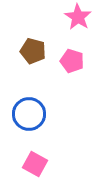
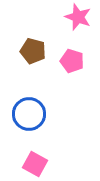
pink star: rotated 12 degrees counterclockwise
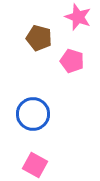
brown pentagon: moved 6 px right, 13 px up
blue circle: moved 4 px right
pink square: moved 1 px down
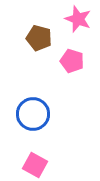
pink star: moved 2 px down
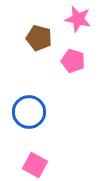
pink star: rotated 8 degrees counterclockwise
pink pentagon: moved 1 px right
blue circle: moved 4 px left, 2 px up
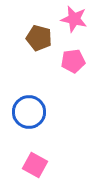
pink star: moved 4 px left
pink pentagon: rotated 25 degrees counterclockwise
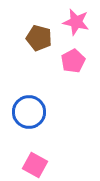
pink star: moved 2 px right, 3 px down
pink pentagon: rotated 20 degrees counterclockwise
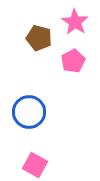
pink star: moved 1 px left; rotated 20 degrees clockwise
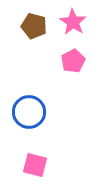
pink star: moved 2 px left
brown pentagon: moved 5 px left, 12 px up
pink square: rotated 15 degrees counterclockwise
